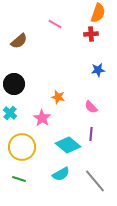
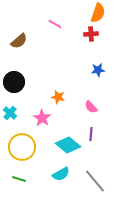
black circle: moved 2 px up
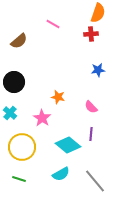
pink line: moved 2 px left
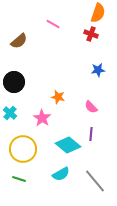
red cross: rotated 24 degrees clockwise
yellow circle: moved 1 px right, 2 px down
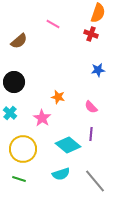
cyan semicircle: rotated 12 degrees clockwise
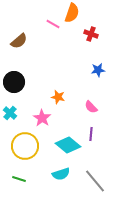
orange semicircle: moved 26 px left
yellow circle: moved 2 px right, 3 px up
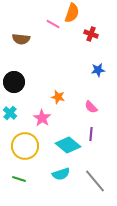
brown semicircle: moved 2 px right, 2 px up; rotated 48 degrees clockwise
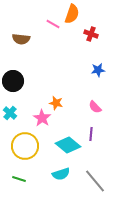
orange semicircle: moved 1 px down
black circle: moved 1 px left, 1 px up
orange star: moved 2 px left, 6 px down
pink semicircle: moved 4 px right
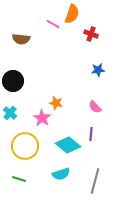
gray line: rotated 55 degrees clockwise
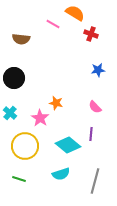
orange semicircle: moved 3 px right, 1 px up; rotated 78 degrees counterclockwise
black circle: moved 1 px right, 3 px up
pink star: moved 2 px left
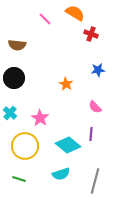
pink line: moved 8 px left, 5 px up; rotated 16 degrees clockwise
brown semicircle: moved 4 px left, 6 px down
orange star: moved 10 px right, 19 px up; rotated 16 degrees clockwise
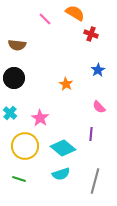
blue star: rotated 24 degrees counterclockwise
pink semicircle: moved 4 px right
cyan diamond: moved 5 px left, 3 px down
